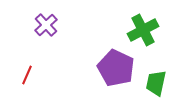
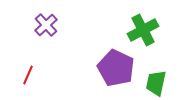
red line: moved 1 px right
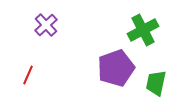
purple pentagon: rotated 27 degrees clockwise
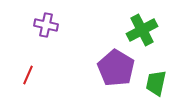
purple cross: rotated 35 degrees counterclockwise
green cross: moved 1 px left
purple pentagon: rotated 21 degrees counterclockwise
